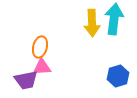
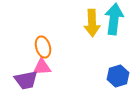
orange ellipse: moved 3 px right; rotated 30 degrees counterclockwise
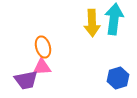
blue hexagon: moved 2 px down
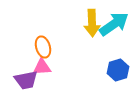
cyan arrow: moved 5 px down; rotated 48 degrees clockwise
blue hexagon: moved 8 px up
